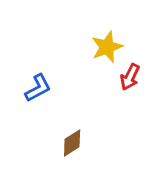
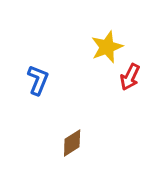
blue L-shape: moved 8 px up; rotated 40 degrees counterclockwise
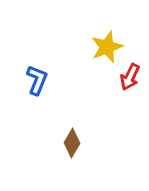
blue L-shape: moved 1 px left
brown diamond: rotated 28 degrees counterclockwise
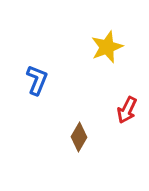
red arrow: moved 3 px left, 33 px down
brown diamond: moved 7 px right, 6 px up
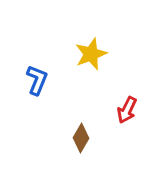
yellow star: moved 16 px left, 7 px down
brown diamond: moved 2 px right, 1 px down
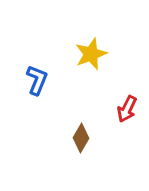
red arrow: moved 1 px up
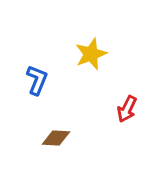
brown diamond: moved 25 px left; rotated 64 degrees clockwise
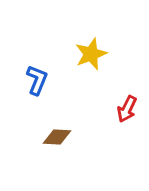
brown diamond: moved 1 px right, 1 px up
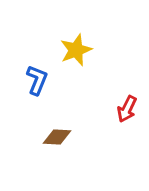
yellow star: moved 15 px left, 4 px up
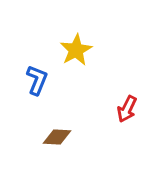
yellow star: rotated 8 degrees counterclockwise
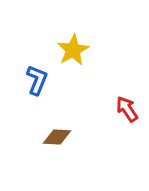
yellow star: moved 3 px left
red arrow: rotated 120 degrees clockwise
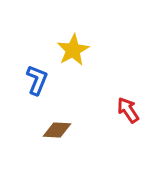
red arrow: moved 1 px right, 1 px down
brown diamond: moved 7 px up
